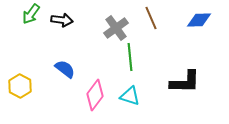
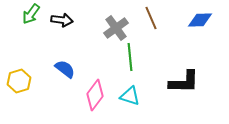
blue diamond: moved 1 px right
black L-shape: moved 1 px left
yellow hexagon: moved 1 px left, 5 px up; rotated 15 degrees clockwise
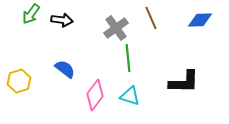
green line: moved 2 px left, 1 px down
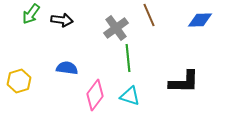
brown line: moved 2 px left, 3 px up
blue semicircle: moved 2 px right, 1 px up; rotated 30 degrees counterclockwise
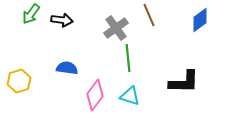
blue diamond: rotated 35 degrees counterclockwise
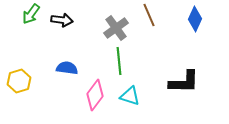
blue diamond: moved 5 px left, 1 px up; rotated 30 degrees counterclockwise
green line: moved 9 px left, 3 px down
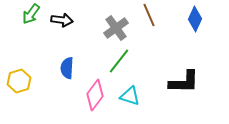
green line: rotated 44 degrees clockwise
blue semicircle: rotated 95 degrees counterclockwise
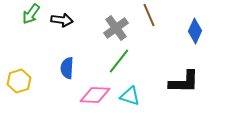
blue diamond: moved 12 px down
pink diamond: rotated 56 degrees clockwise
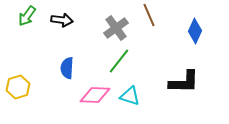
green arrow: moved 4 px left, 2 px down
yellow hexagon: moved 1 px left, 6 px down
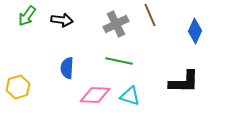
brown line: moved 1 px right
gray cross: moved 4 px up; rotated 10 degrees clockwise
green line: rotated 64 degrees clockwise
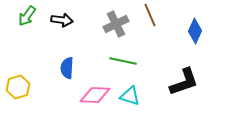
green line: moved 4 px right
black L-shape: rotated 20 degrees counterclockwise
